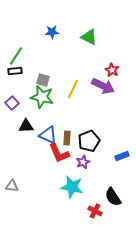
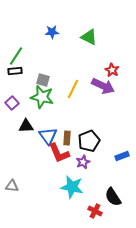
blue triangle: moved 1 px down; rotated 30 degrees clockwise
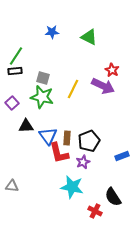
gray square: moved 2 px up
red L-shape: rotated 10 degrees clockwise
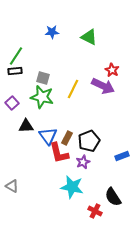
brown rectangle: rotated 24 degrees clockwise
gray triangle: rotated 24 degrees clockwise
